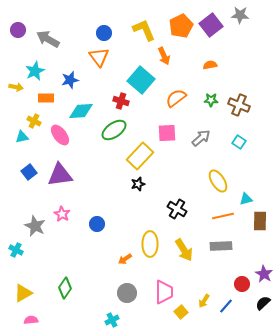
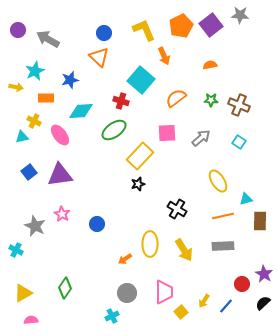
orange triangle at (99, 57): rotated 10 degrees counterclockwise
gray rectangle at (221, 246): moved 2 px right
cyan cross at (112, 320): moved 4 px up
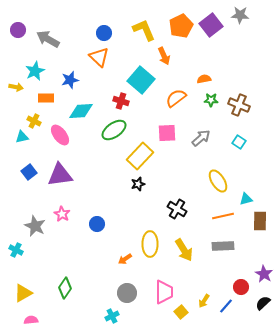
orange semicircle at (210, 65): moved 6 px left, 14 px down
red circle at (242, 284): moved 1 px left, 3 px down
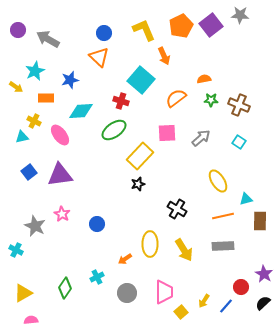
yellow arrow at (16, 87): rotated 24 degrees clockwise
cyan cross at (112, 316): moved 15 px left, 39 px up
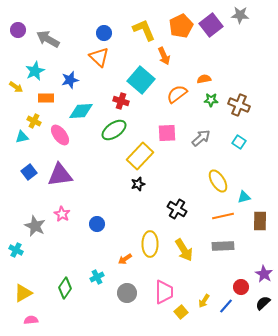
orange semicircle at (176, 98): moved 1 px right, 4 px up
cyan triangle at (246, 199): moved 2 px left, 2 px up
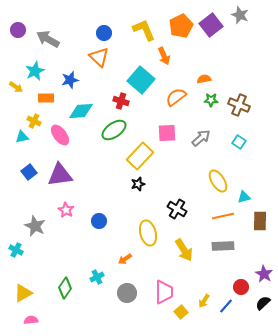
gray star at (240, 15): rotated 18 degrees clockwise
orange semicircle at (177, 94): moved 1 px left, 3 px down
pink star at (62, 214): moved 4 px right, 4 px up
blue circle at (97, 224): moved 2 px right, 3 px up
yellow ellipse at (150, 244): moved 2 px left, 11 px up; rotated 15 degrees counterclockwise
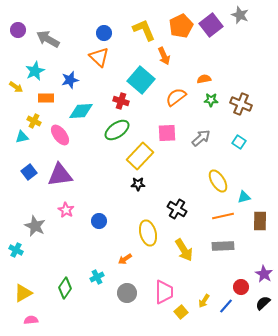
brown cross at (239, 105): moved 2 px right, 1 px up
green ellipse at (114, 130): moved 3 px right
black star at (138, 184): rotated 16 degrees clockwise
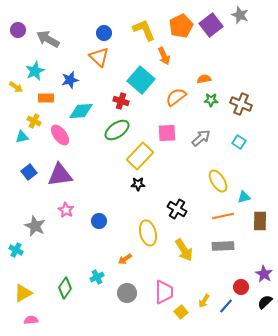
black semicircle at (263, 303): moved 2 px right, 1 px up
